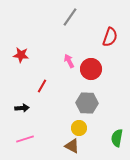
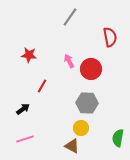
red semicircle: rotated 30 degrees counterclockwise
red star: moved 8 px right
black arrow: moved 1 px right, 1 px down; rotated 32 degrees counterclockwise
yellow circle: moved 2 px right
green semicircle: moved 1 px right
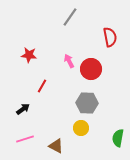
brown triangle: moved 16 px left
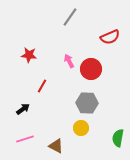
red semicircle: rotated 78 degrees clockwise
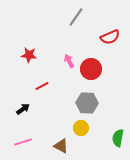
gray line: moved 6 px right
red line: rotated 32 degrees clockwise
pink line: moved 2 px left, 3 px down
brown triangle: moved 5 px right
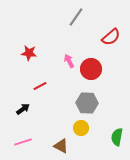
red semicircle: moved 1 px right; rotated 18 degrees counterclockwise
red star: moved 2 px up
red line: moved 2 px left
green semicircle: moved 1 px left, 1 px up
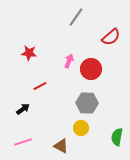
pink arrow: rotated 48 degrees clockwise
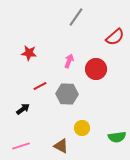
red semicircle: moved 4 px right
red circle: moved 5 px right
gray hexagon: moved 20 px left, 9 px up
yellow circle: moved 1 px right
green semicircle: rotated 108 degrees counterclockwise
pink line: moved 2 px left, 4 px down
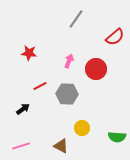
gray line: moved 2 px down
green semicircle: rotated 12 degrees clockwise
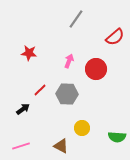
red line: moved 4 px down; rotated 16 degrees counterclockwise
